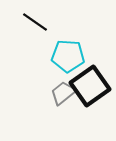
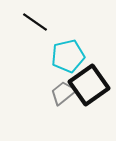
cyan pentagon: rotated 16 degrees counterclockwise
black square: moved 1 px left, 1 px up
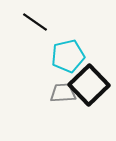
black square: rotated 9 degrees counterclockwise
gray trapezoid: rotated 36 degrees clockwise
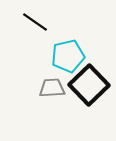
gray trapezoid: moved 11 px left, 5 px up
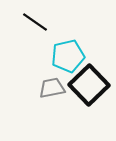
gray trapezoid: rotated 8 degrees counterclockwise
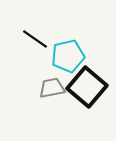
black line: moved 17 px down
black square: moved 2 px left, 2 px down; rotated 6 degrees counterclockwise
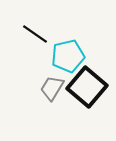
black line: moved 5 px up
gray trapezoid: rotated 48 degrees counterclockwise
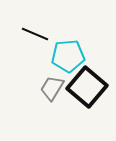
black line: rotated 12 degrees counterclockwise
cyan pentagon: rotated 8 degrees clockwise
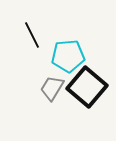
black line: moved 3 px left, 1 px down; rotated 40 degrees clockwise
